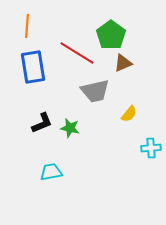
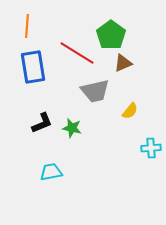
yellow semicircle: moved 1 px right, 3 px up
green star: moved 2 px right
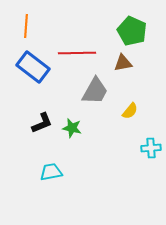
orange line: moved 1 px left
green pentagon: moved 21 px right, 4 px up; rotated 12 degrees counterclockwise
red line: rotated 33 degrees counterclockwise
brown triangle: rotated 12 degrees clockwise
blue rectangle: rotated 44 degrees counterclockwise
gray trapezoid: rotated 48 degrees counterclockwise
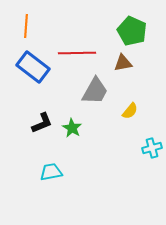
green star: rotated 18 degrees clockwise
cyan cross: moved 1 px right; rotated 12 degrees counterclockwise
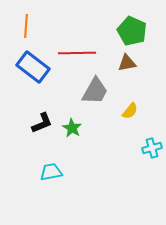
brown triangle: moved 4 px right
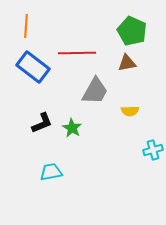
yellow semicircle: rotated 48 degrees clockwise
cyan cross: moved 1 px right, 2 px down
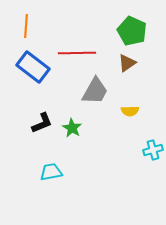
brown triangle: rotated 24 degrees counterclockwise
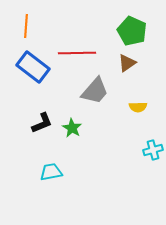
gray trapezoid: rotated 12 degrees clockwise
yellow semicircle: moved 8 px right, 4 px up
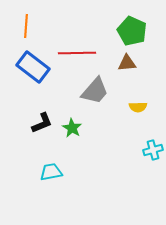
brown triangle: rotated 30 degrees clockwise
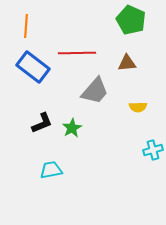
green pentagon: moved 1 px left, 11 px up
green star: rotated 12 degrees clockwise
cyan trapezoid: moved 2 px up
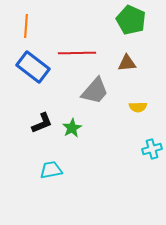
cyan cross: moved 1 px left, 1 px up
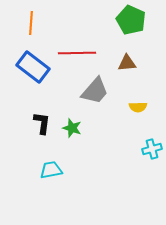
orange line: moved 5 px right, 3 px up
black L-shape: rotated 60 degrees counterclockwise
green star: rotated 24 degrees counterclockwise
